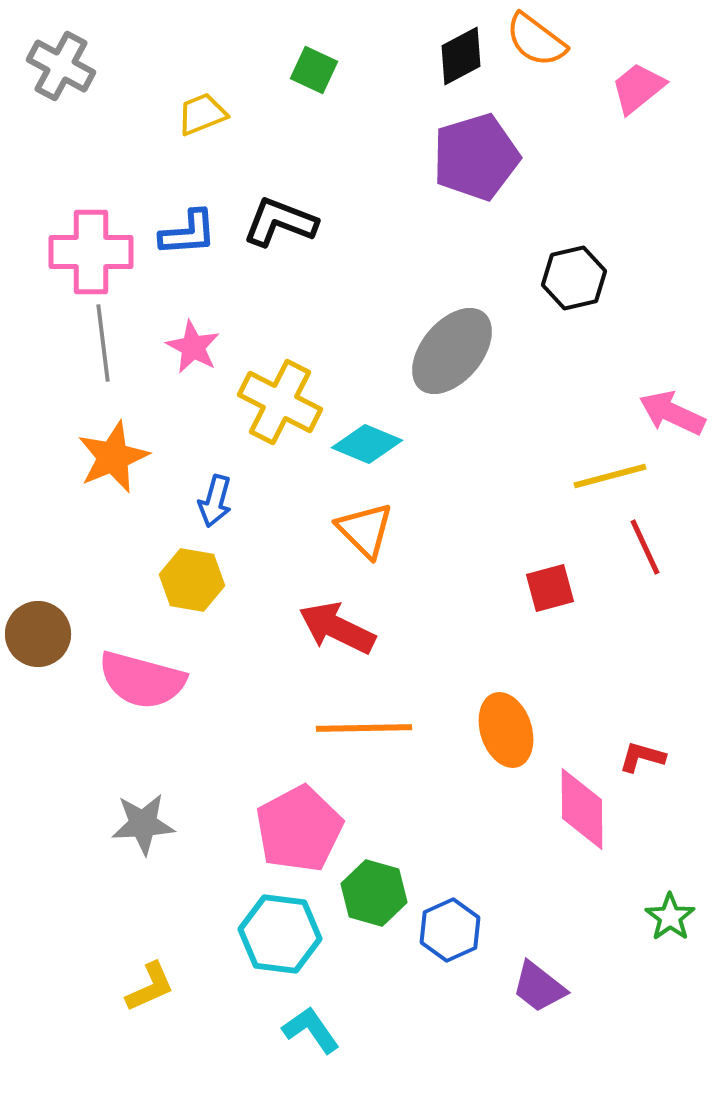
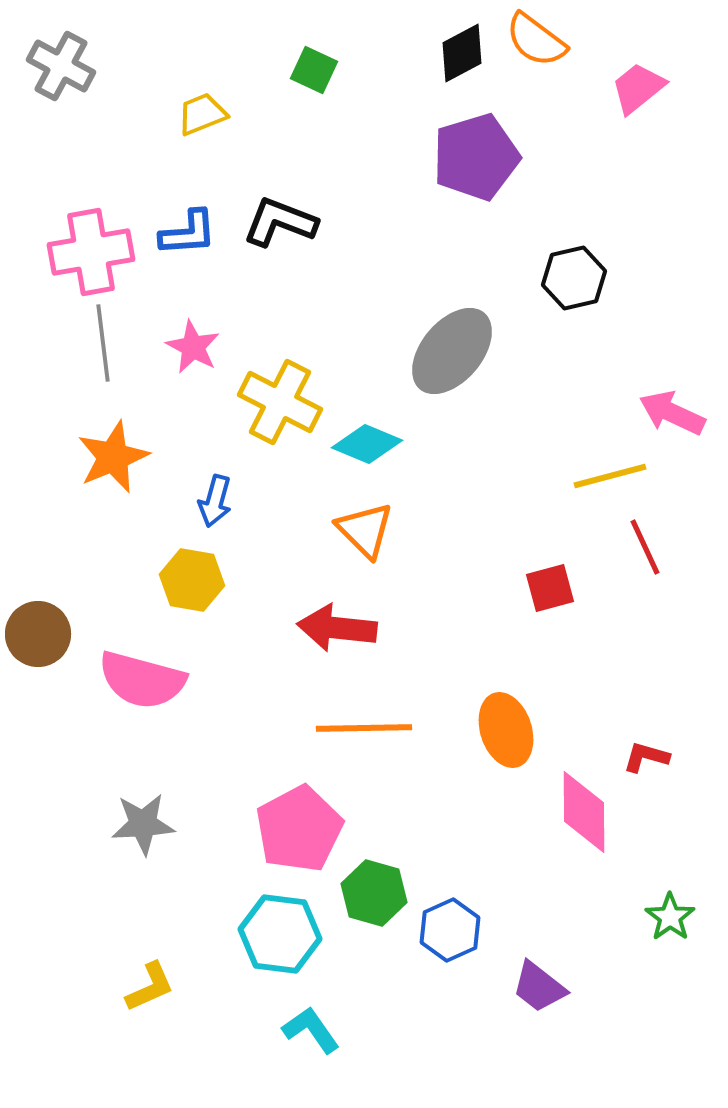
black diamond: moved 1 px right, 3 px up
pink cross: rotated 10 degrees counterclockwise
red arrow: rotated 20 degrees counterclockwise
red L-shape: moved 4 px right
pink diamond: moved 2 px right, 3 px down
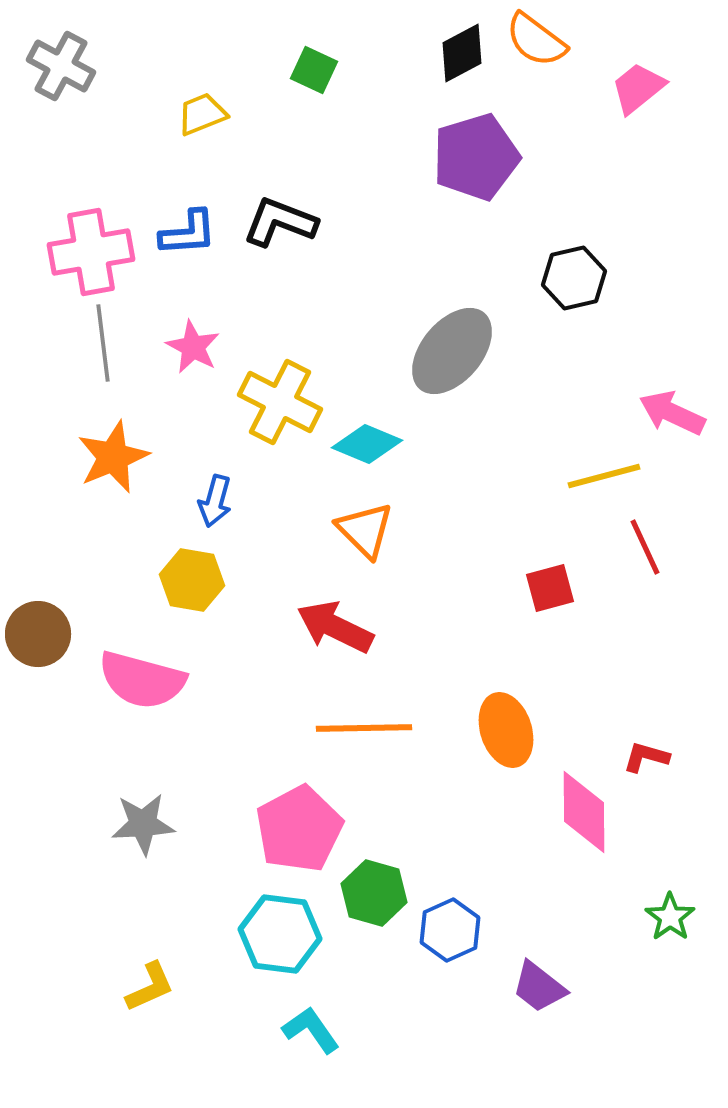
yellow line: moved 6 px left
red arrow: moved 2 px left, 1 px up; rotated 20 degrees clockwise
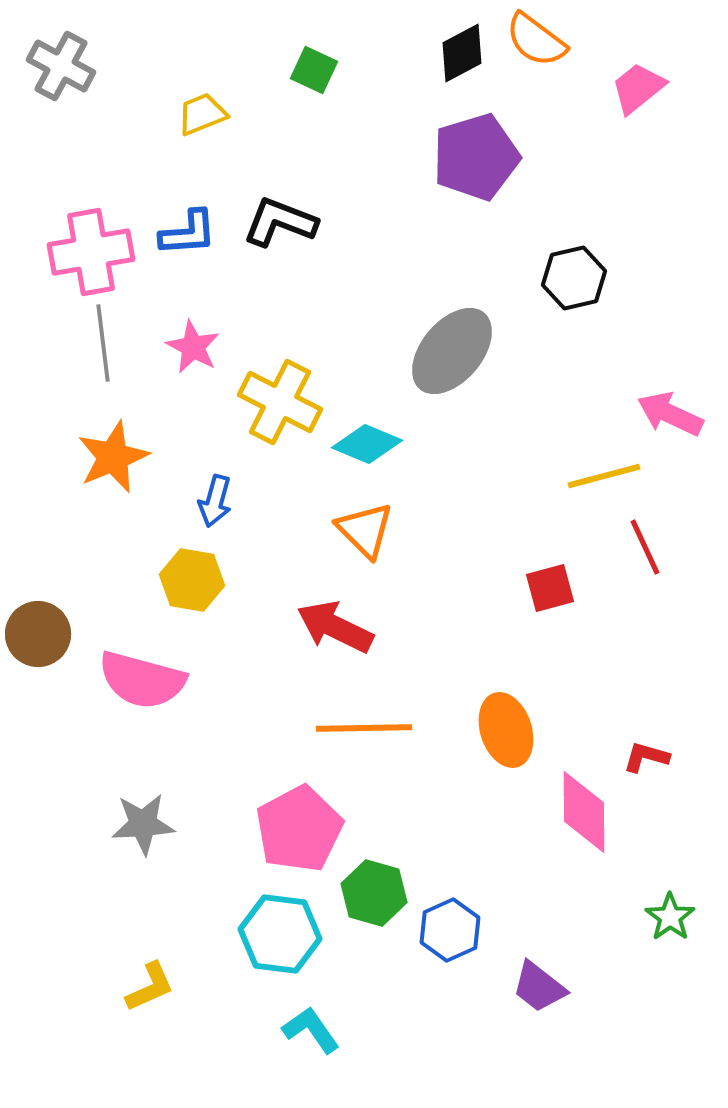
pink arrow: moved 2 px left, 1 px down
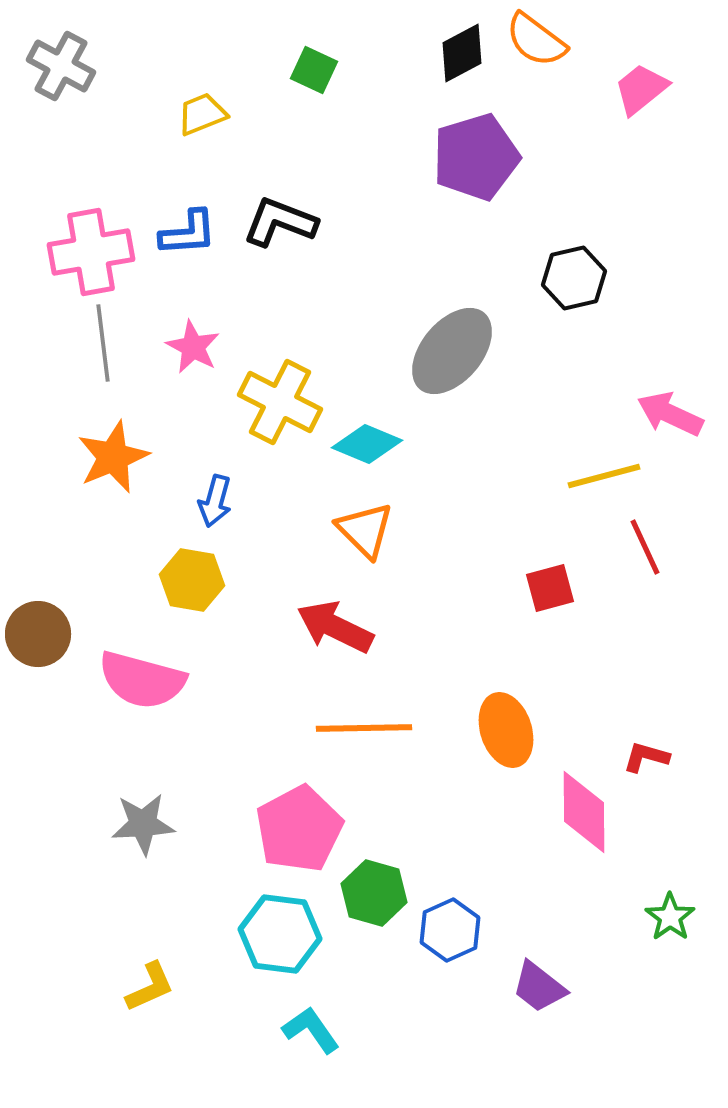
pink trapezoid: moved 3 px right, 1 px down
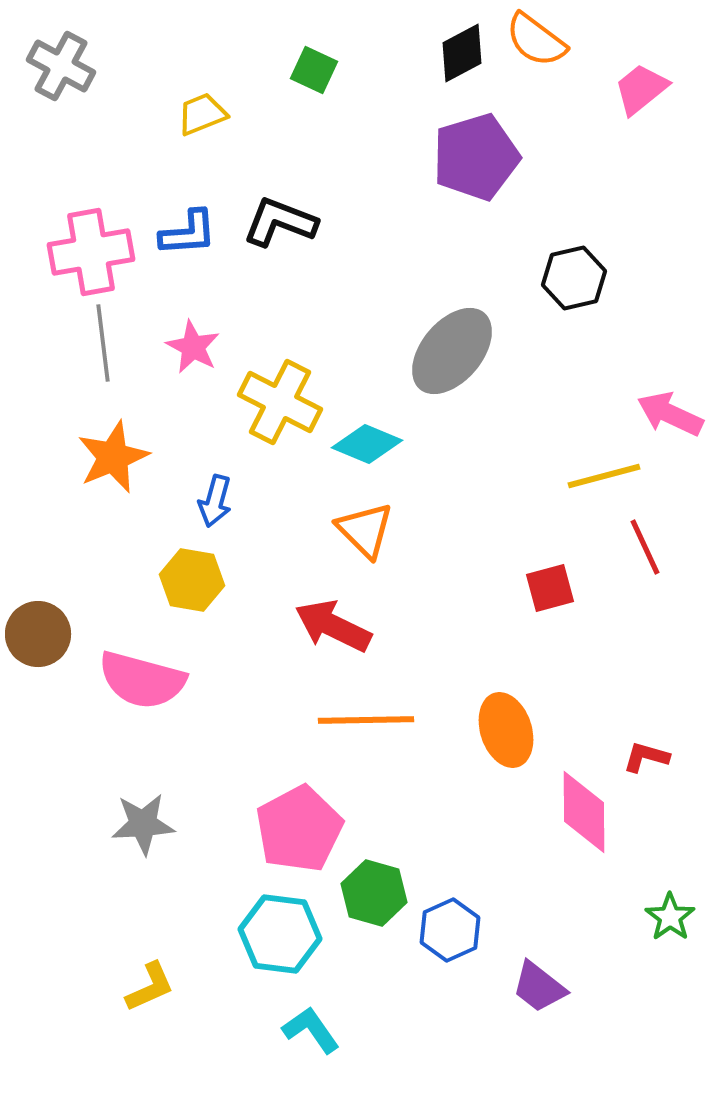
red arrow: moved 2 px left, 1 px up
orange line: moved 2 px right, 8 px up
